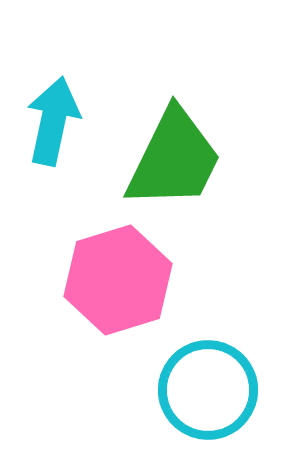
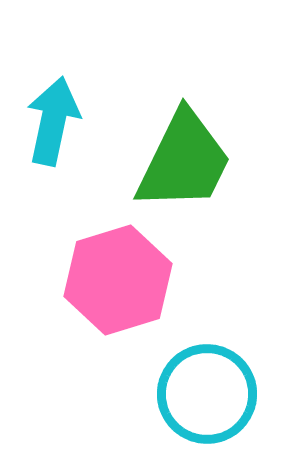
green trapezoid: moved 10 px right, 2 px down
cyan circle: moved 1 px left, 4 px down
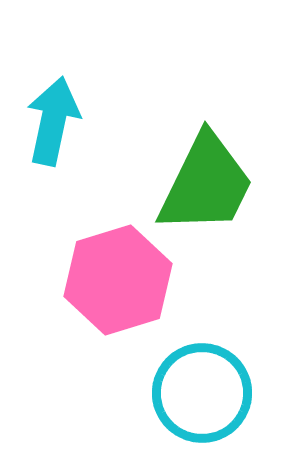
green trapezoid: moved 22 px right, 23 px down
cyan circle: moved 5 px left, 1 px up
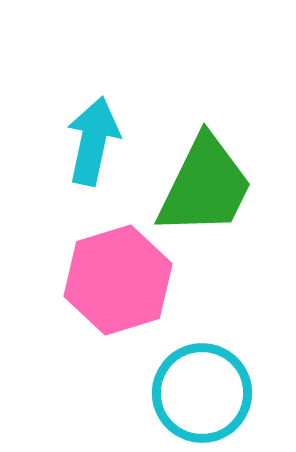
cyan arrow: moved 40 px right, 20 px down
green trapezoid: moved 1 px left, 2 px down
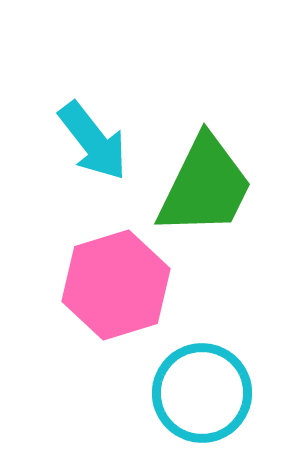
cyan arrow: rotated 130 degrees clockwise
pink hexagon: moved 2 px left, 5 px down
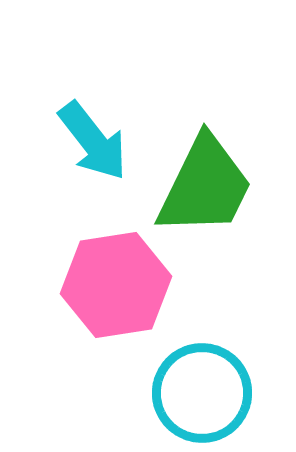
pink hexagon: rotated 8 degrees clockwise
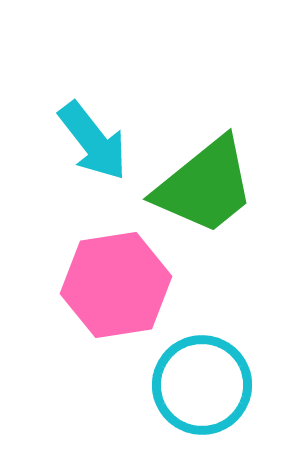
green trapezoid: rotated 25 degrees clockwise
cyan circle: moved 8 px up
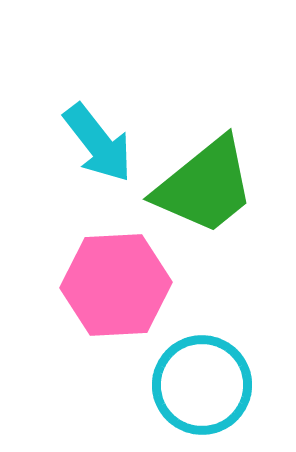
cyan arrow: moved 5 px right, 2 px down
pink hexagon: rotated 6 degrees clockwise
